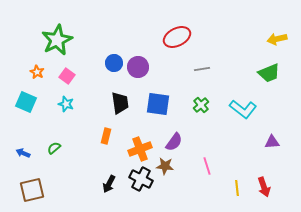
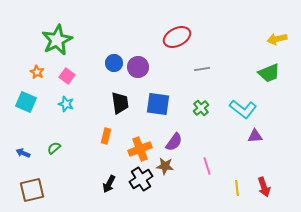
green cross: moved 3 px down
purple triangle: moved 17 px left, 6 px up
black cross: rotated 30 degrees clockwise
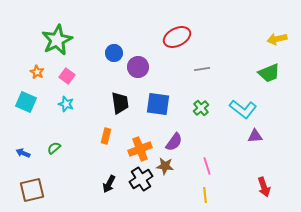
blue circle: moved 10 px up
yellow line: moved 32 px left, 7 px down
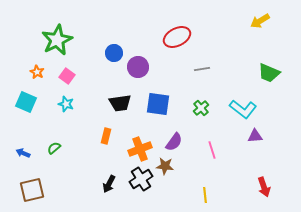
yellow arrow: moved 17 px left, 18 px up; rotated 18 degrees counterclockwise
green trapezoid: rotated 45 degrees clockwise
black trapezoid: rotated 90 degrees clockwise
pink line: moved 5 px right, 16 px up
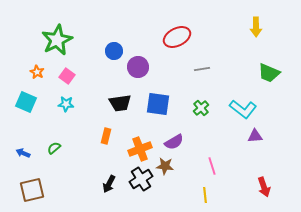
yellow arrow: moved 4 px left, 6 px down; rotated 60 degrees counterclockwise
blue circle: moved 2 px up
cyan star: rotated 14 degrees counterclockwise
purple semicircle: rotated 24 degrees clockwise
pink line: moved 16 px down
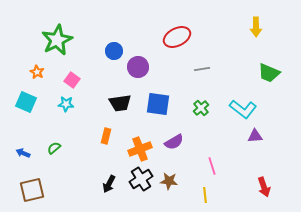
pink square: moved 5 px right, 4 px down
brown star: moved 4 px right, 15 px down
